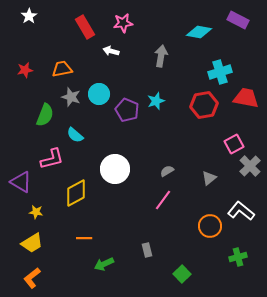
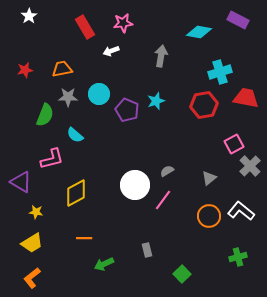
white arrow: rotated 35 degrees counterclockwise
gray star: moved 3 px left; rotated 18 degrees counterclockwise
white circle: moved 20 px right, 16 px down
orange circle: moved 1 px left, 10 px up
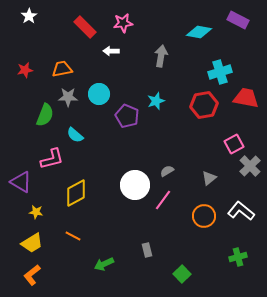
red rectangle: rotated 15 degrees counterclockwise
white arrow: rotated 21 degrees clockwise
purple pentagon: moved 6 px down
orange circle: moved 5 px left
orange line: moved 11 px left, 2 px up; rotated 28 degrees clockwise
orange L-shape: moved 3 px up
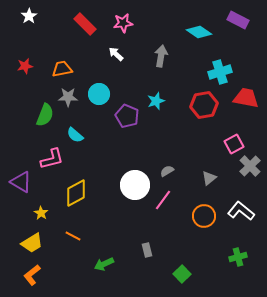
red rectangle: moved 3 px up
cyan diamond: rotated 25 degrees clockwise
white arrow: moved 5 px right, 3 px down; rotated 42 degrees clockwise
red star: moved 4 px up
yellow star: moved 5 px right, 1 px down; rotated 24 degrees clockwise
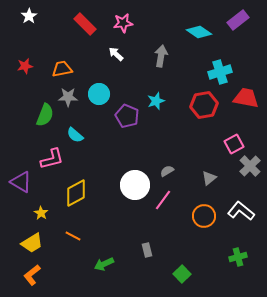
purple rectangle: rotated 65 degrees counterclockwise
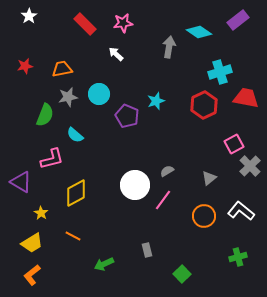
gray arrow: moved 8 px right, 9 px up
gray star: rotated 12 degrees counterclockwise
red hexagon: rotated 16 degrees counterclockwise
